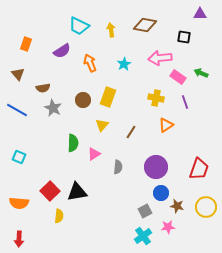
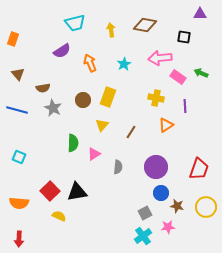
cyan trapezoid: moved 4 px left, 3 px up; rotated 40 degrees counterclockwise
orange rectangle: moved 13 px left, 5 px up
purple line: moved 4 px down; rotated 16 degrees clockwise
blue line: rotated 15 degrees counterclockwise
gray square: moved 2 px down
yellow semicircle: rotated 72 degrees counterclockwise
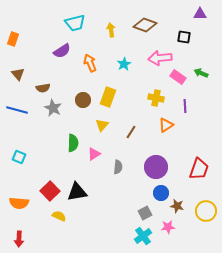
brown diamond: rotated 10 degrees clockwise
yellow circle: moved 4 px down
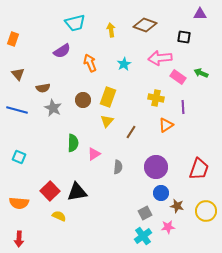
purple line: moved 2 px left, 1 px down
yellow triangle: moved 5 px right, 4 px up
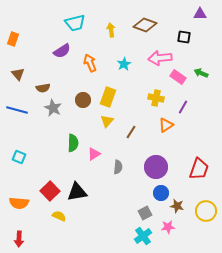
purple line: rotated 32 degrees clockwise
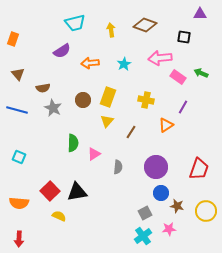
orange arrow: rotated 72 degrees counterclockwise
yellow cross: moved 10 px left, 2 px down
pink star: moved 1 px right, 2 px down
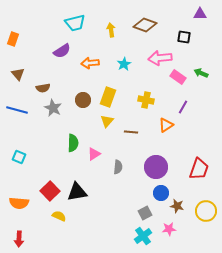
brown line: rotated 64 degrees clockwise
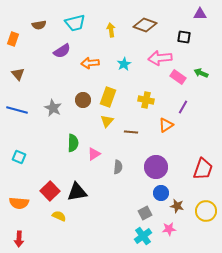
brown semicircle: moved 4 px left, 63 px up
red trapezoid: moved 4 px right
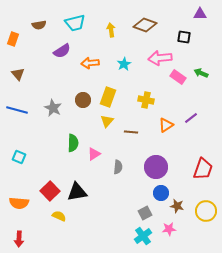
purple line: moved 8 px right, 11 px down; rotated 24 degrees clockwise
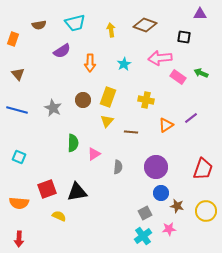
orange arrow: rotated 84 degrees counterclockwise
red square: moved 3 px left, 2 px up; rotated 24 degrees clockwise
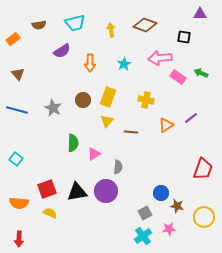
orange rectangle: rotated 32 degrees clockwise
cyan square: moved 3 px left, 2 px down; rotated 16 degrees clockwise
purple circle: moved 50 px left, 24 px down
yellow circle: moved 2 px left, 6 px down
yellow semicircle: moved 9 px left, 3 px up
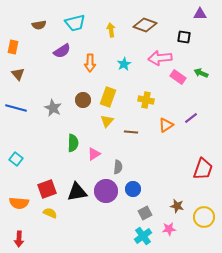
orange rectangle: moved 8 px down; rotated 40 degrees counterclockwise
blue line: moved 1 px left, 2 px up
blue circle: moved 28 px left, 4 px up
